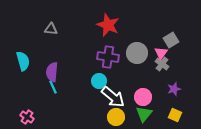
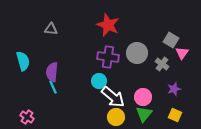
gray square: rotated 28 degrees counterclockwise
pink triangle: moved 21 px right
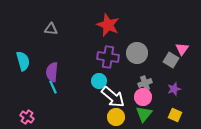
gray square: moved 20 px down
pink triangle: moved 4 px up
gray cross: moved 17 px left, 19 px down; rotated 32 degrees clockwise
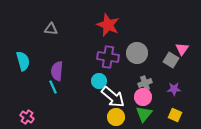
purple semicircle: moved 5 px right, 1 px up
purple star: rotated 16 degrees clockwise
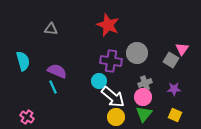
purple cross: moved 3 px right, 4 px down
purple semicircle: rotated 108 degrees clockwise
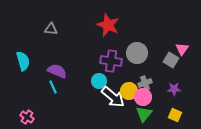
yellow circle: moved 13 px right, 26 px up
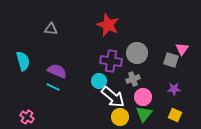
gray square: rotated 14 degrees counterclockwise
gray cross: moved 12 px left, 4 px up
cyan line: rotated 40 degrees counterclockwise
yellow circle: moved 9 px left, 26 px down
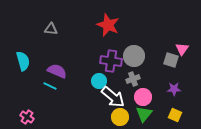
gray circle: moved 3 px left, 3 px down
cyan line: moved 3 px left, 1 px up
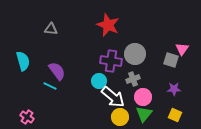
gray circle: moved 1 px right, 2 px up
purple semicircle: rotated 30 degrees clockwise
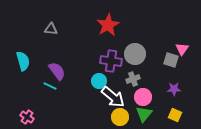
red star: rotated 20 degrees clockwise
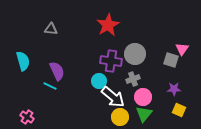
purple semicircle: rotated 12 degrees clockwise
yellow square: moved 4 px right, 5 px up
